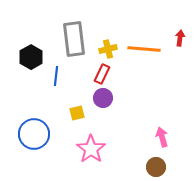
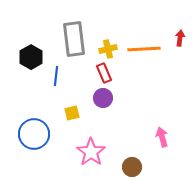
orange line: rotated 8 degrees counterclockwise
red rectangle: moved 2 px right, 1 px up; rotated 48 degrees counterclockwise
yellow square: moved 5 px left
pink star: moved 3 px down
brown circle: moved 24 px left
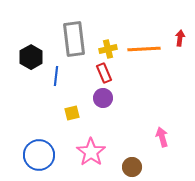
blue circle: moved 5 px right, 21 px down
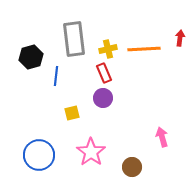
black hexagon: rotated 15 degrees clockwise
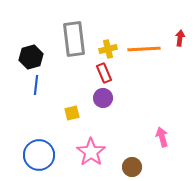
blue line: moved 20 px left, 9 px down
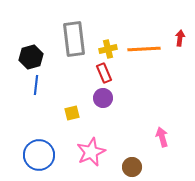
pink star: rotated 12 degrees clockwise
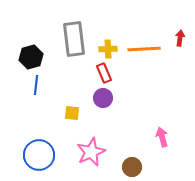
yellow cross: rotated 12 degrees clockwise
yellow square: rotated 21 degrees clockwise
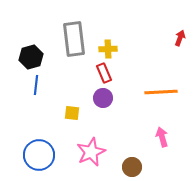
red arrow: rotated 14 degrees clockwise
orange line: moved 17 px right, 43 px down
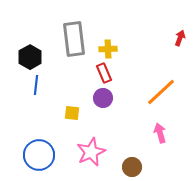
black hexagon: moved 1 px left; rotated 15 degrees counterclockwise
orange line: rotated 40 degrees counterclockwise
pink arrow: moved 2 px left, 4 px up
